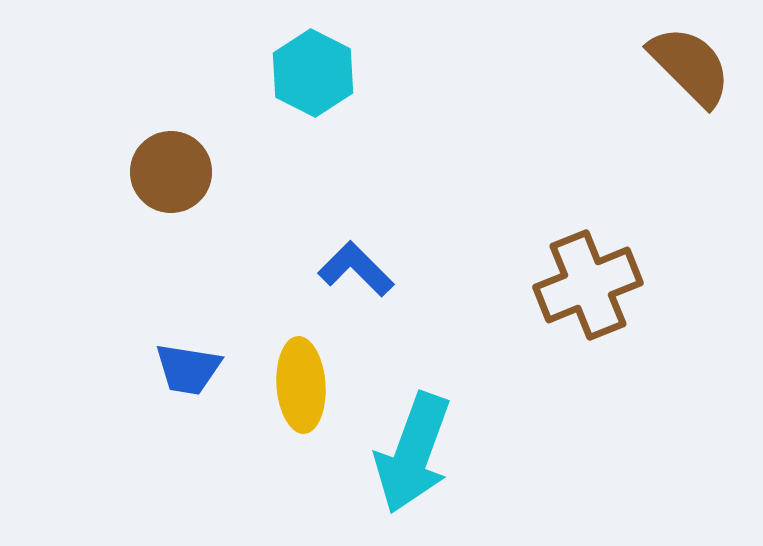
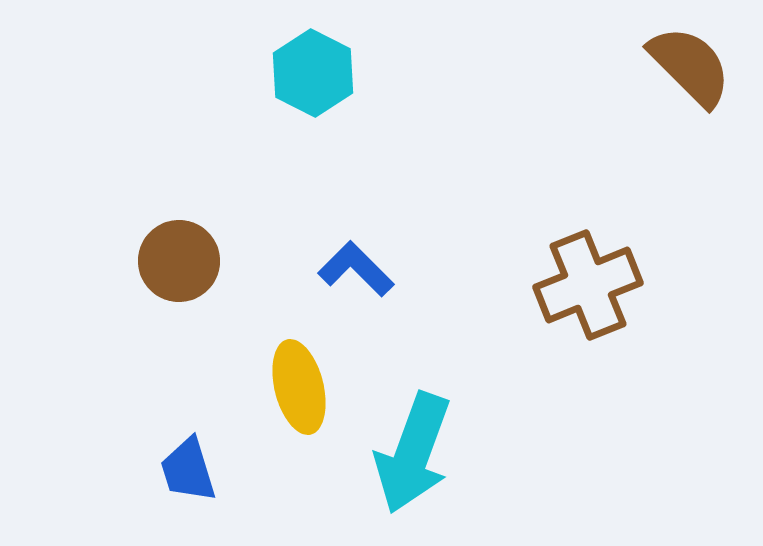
brown circle: moved 8 px right, 89 px down
blue trapezoid: moved 101 px down; rotated 64 degrees clockwise
yellow ellipse: moved 2 px left, 2 px down; rotated 10 degrees counterclockwise
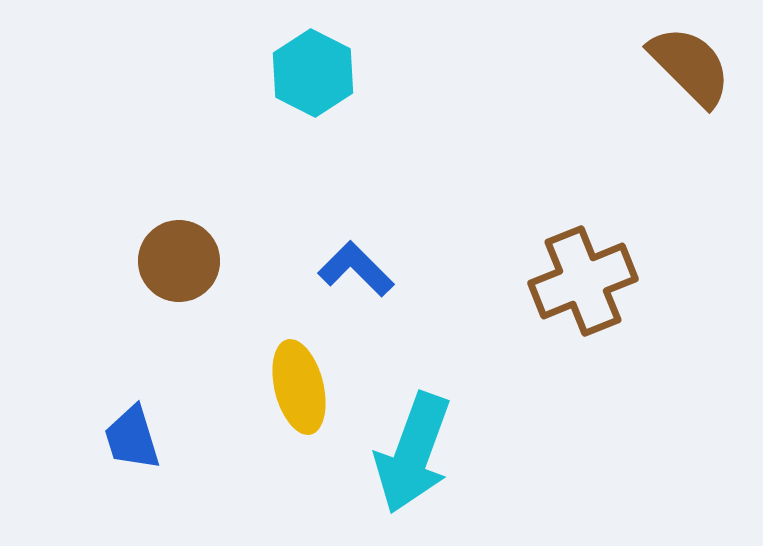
brown cross: moved 5 px left, 4 px up
blue trapezoid: moved 56 px left, 32 px up
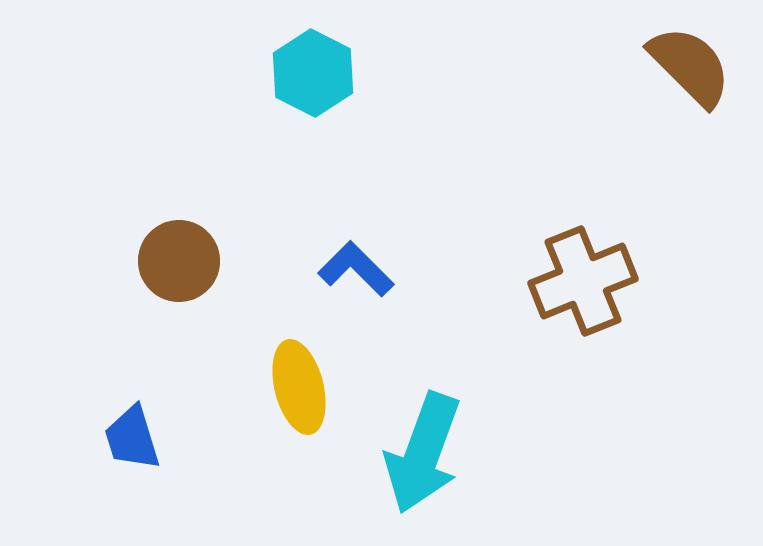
cyan arrow: moved 10 px right
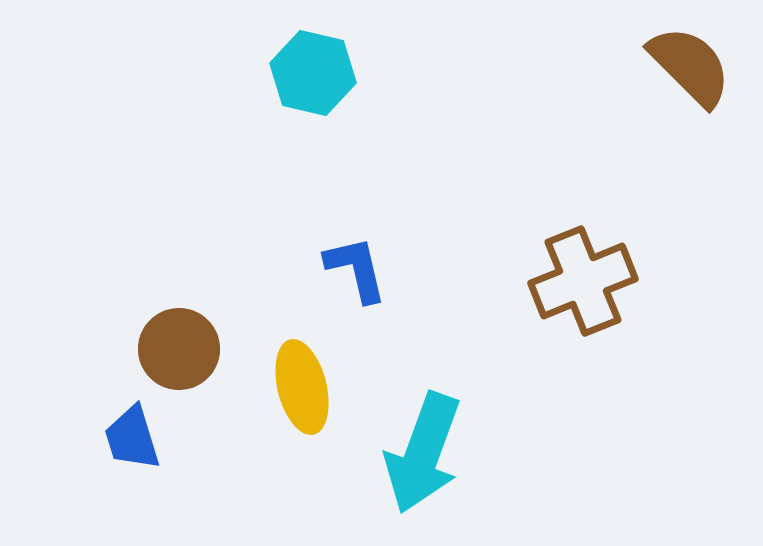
cyan hexagon: rotated 14 degrees counterclockwise
brown circle: moved 88 px down
blue L-shape: rotated 32 degrees clockwise
yellow ellipse: moved 3 px right
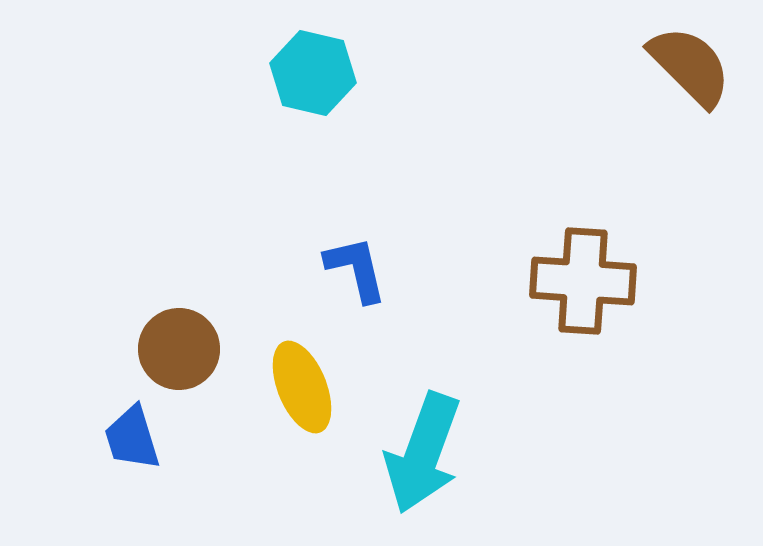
brown cross: rotated 26 degrees clockwise
yellow ellipse: rotated 8 degrees counterclockwise
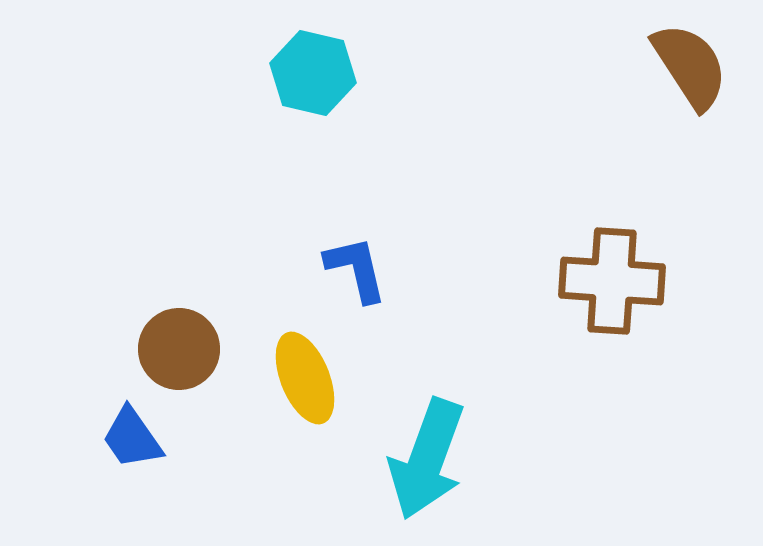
brown semicircle: rotated 12 degrees clockwise
brown cross: moved 29 px right
yellow ellipse: moved 3 px right, 9 px up
blue trapezoid: rotated 18 degrees counterclockwise
cyan arrow: moved 4 px right, 6 px down
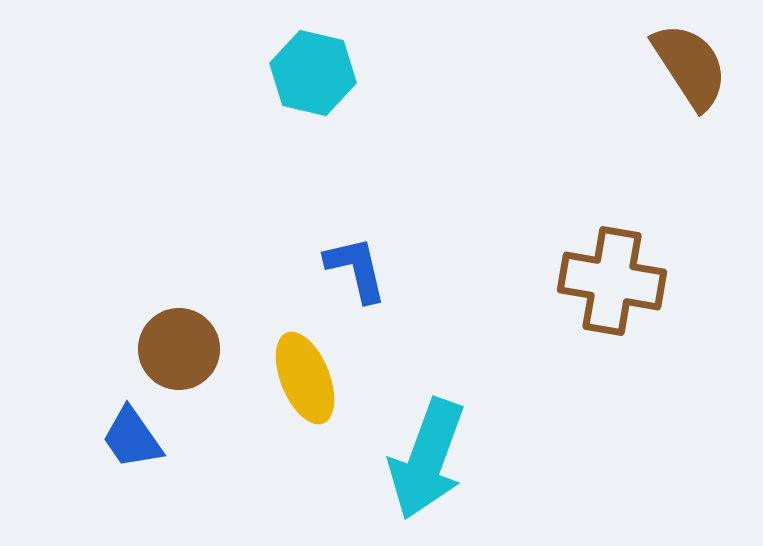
brown cross: rotated 6 degrees clockwise
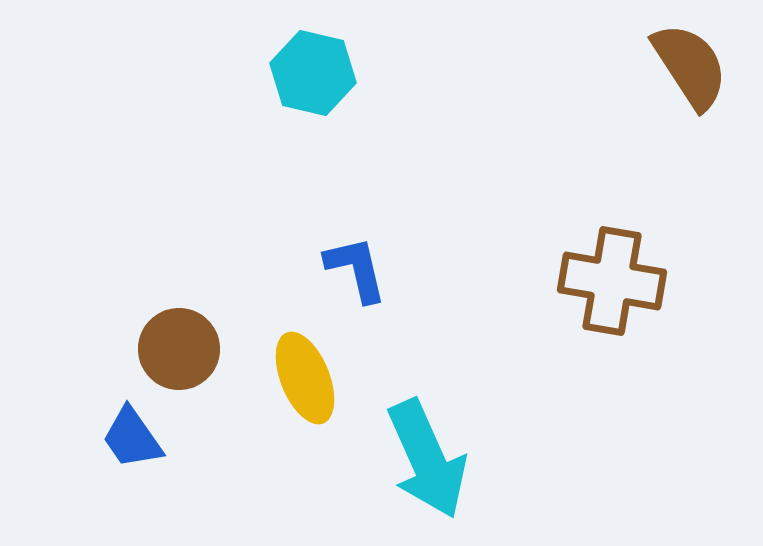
cyan arrow: rotated 44 degrees counterclockwise
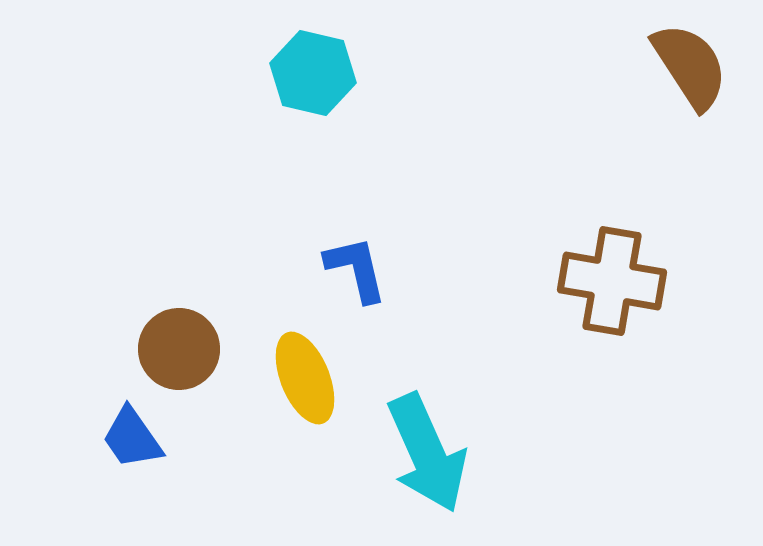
cyan arrow: moved 6 px up
